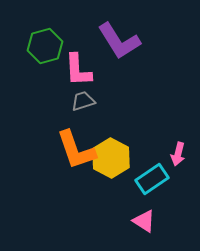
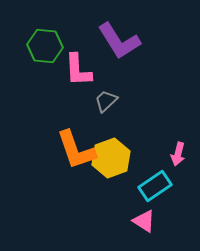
green hexagon: rotated 20 degrees clockwise
gray trapezoid: moved 23 px right; rotated 25 degrees counterclockwise
yellow hexagon: rotated 12 degrees clockwise
cyan rectangle: moved 3 px right, 7 px down
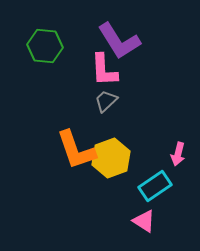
pink L-shape: moved 26 px right
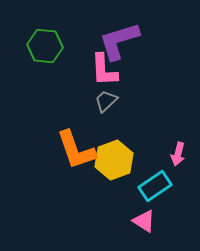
purple L-shape: rotated 105 degrees clockwise
yellow hexagon: moved 3 px right, 2 px down
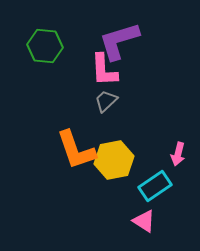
yellow hexagon: rotated 9 degrees clockwise
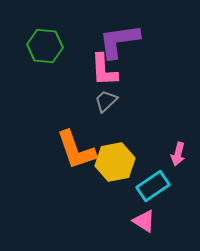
purple L-shape: rotated 9 degrees clockwise
yellow hexagon: moved 1 px right, 2 px down
cyan rectangle: moved 2 px left
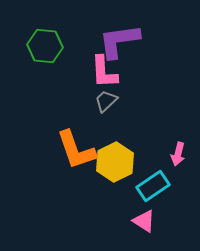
pink L-shape: moved 2 px down
yellow hexagon: rotated 15 degrees counterclockwise
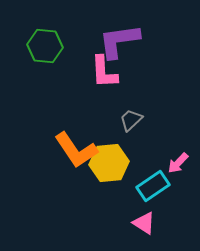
gray trapezoid: moved 25 px right, 19 px down
orange L-shape: rotated 15 degrees counterclockwise
pink arrow: moved 9 px down; rotated 30 degrees clockwise
yellow hexagon: moved 6 px left, 1 px down; rotated 21 degrees clockwise
pink triangle: moved 2 px down
